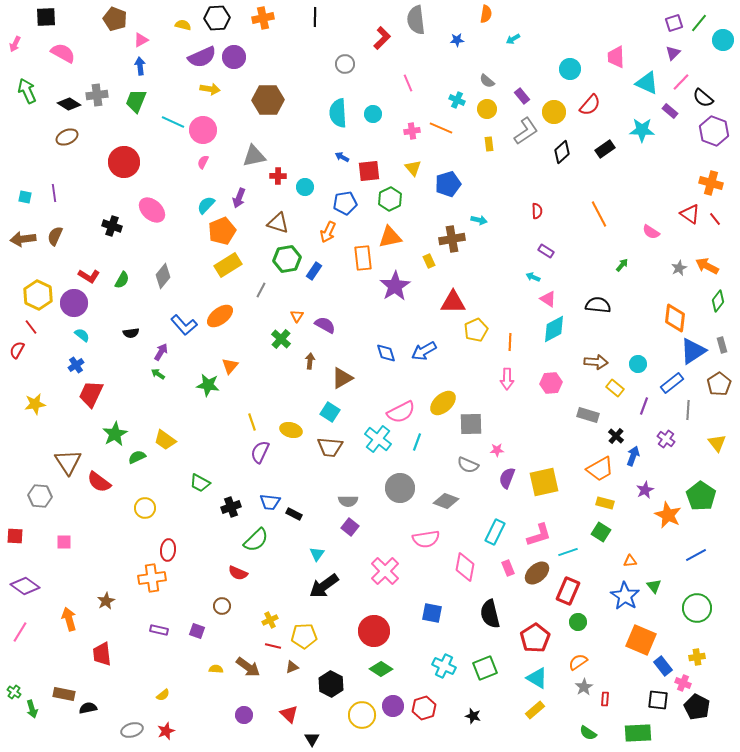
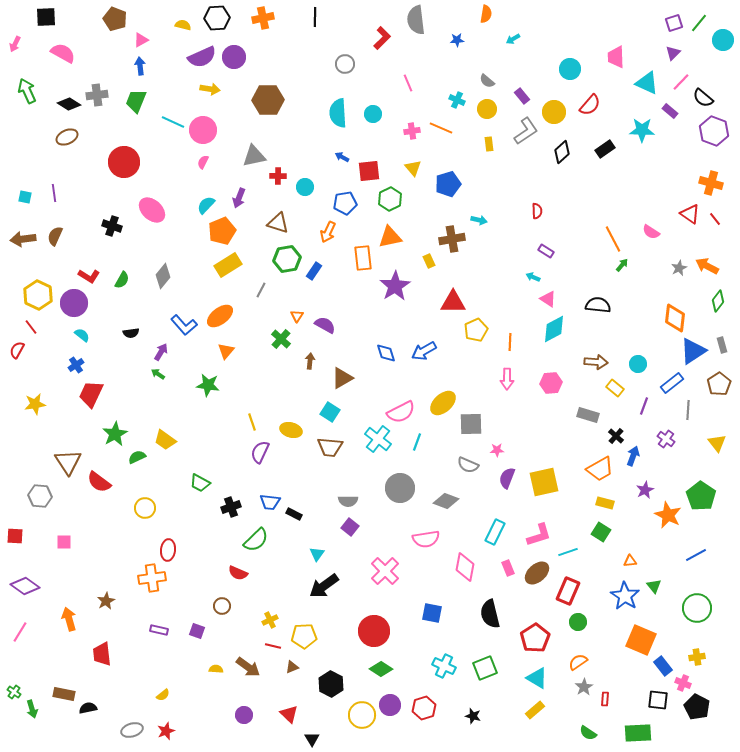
orange line at (599, 214): moved 14 px right, 25 px down
orange triangle at (230, 366): moved 4 px left, 15 px up
purple circle at (393, 706): moved 3 px left, 1 px up
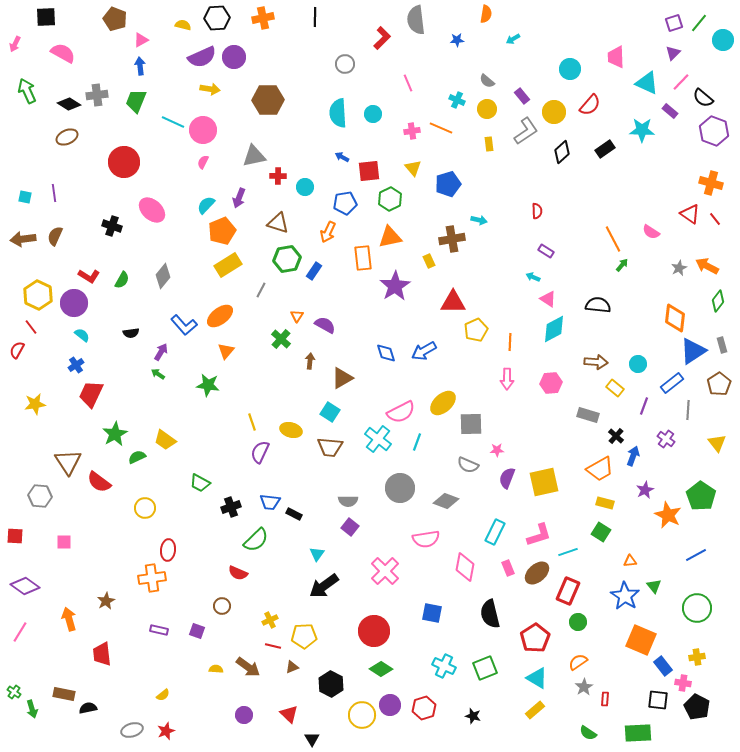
pink cross at (683, 683): rotated 14 degrees counterclockwise
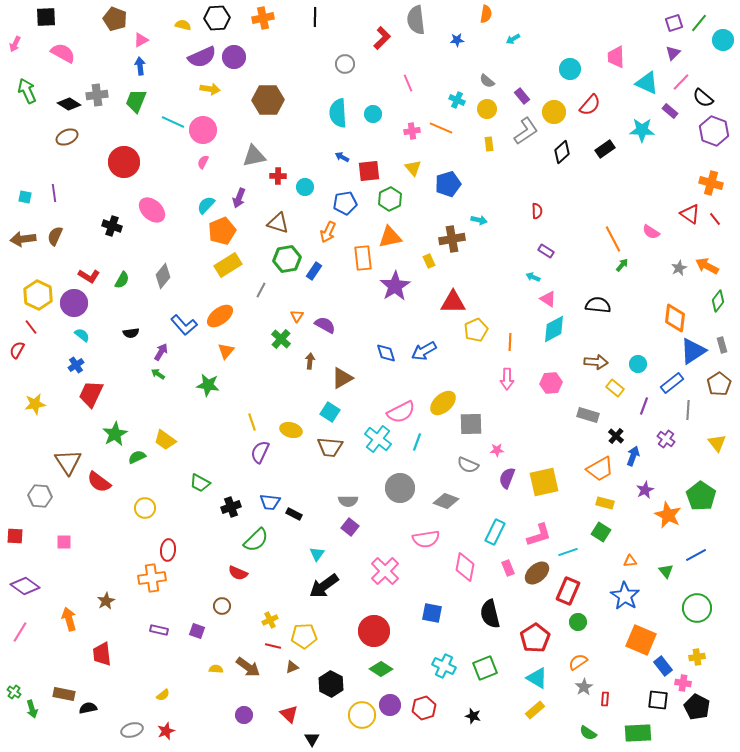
green triangle at (654, 586): moved 12 px right, 15 px up
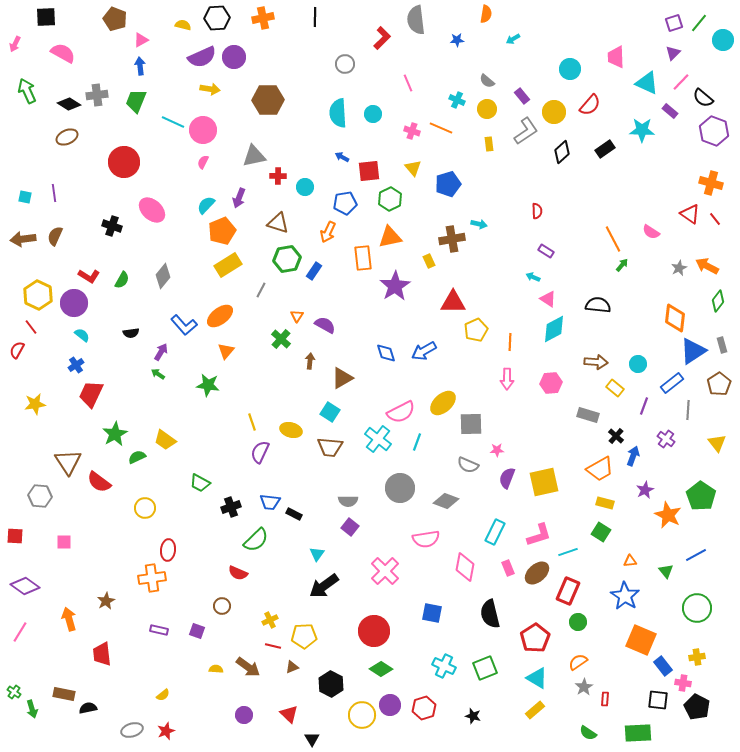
pink cross at (412, 131): rotated 28 degrees clockwise
cyan arrow at (479, 220): moved 4 px down
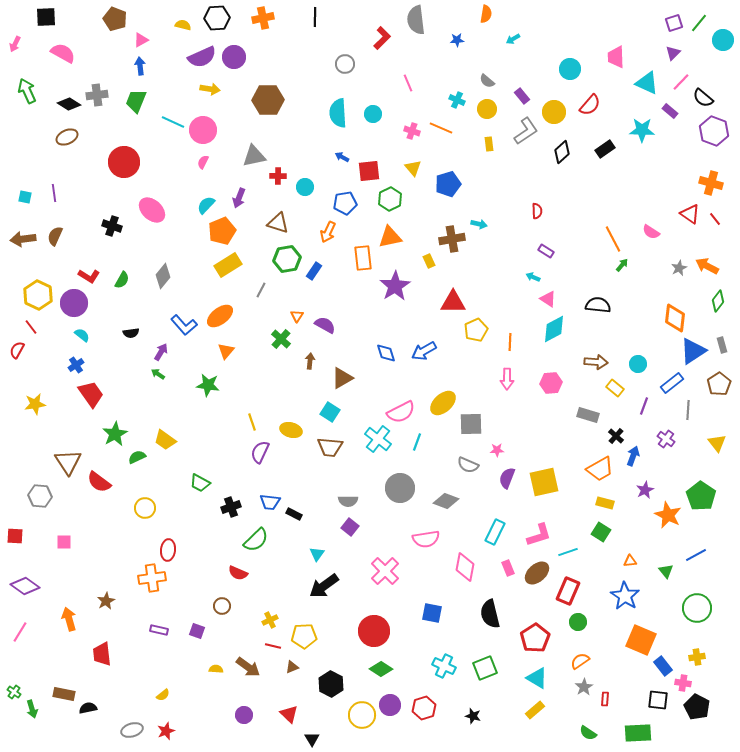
red trapezoid at (91, 394): rotated 120 degrees clockwise
orange semicircle at (578, 662): moved 2 px right, 1 px up
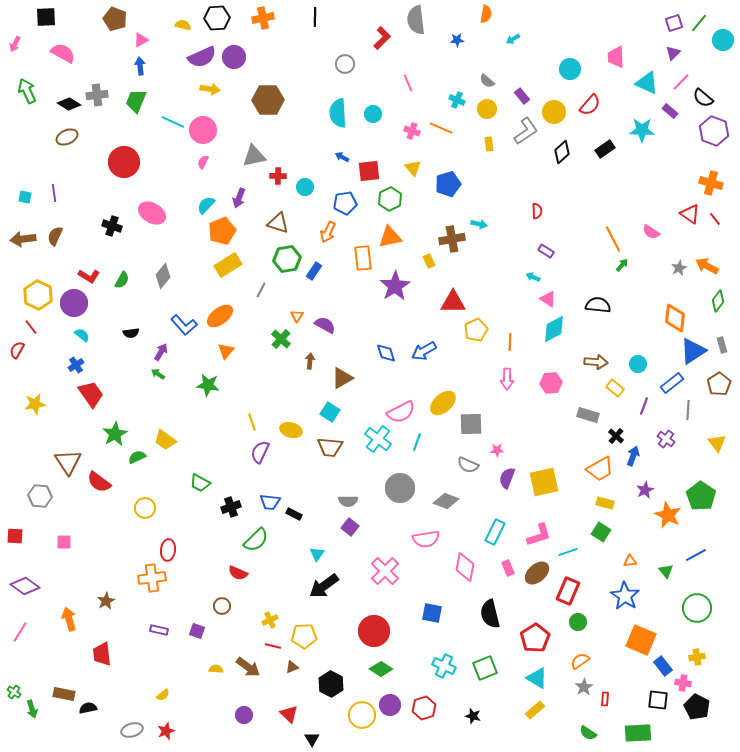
pink ellipse at (152, 210): moved 3 px down; rotated 12 degrees counterclockwise
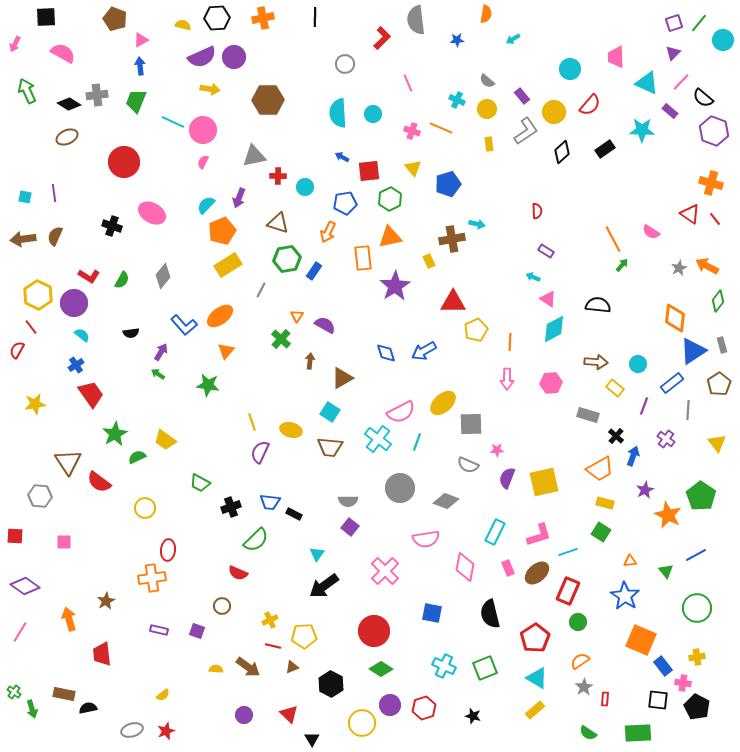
cyan arrow at (479, 224): moved 2 px left
yellow circle at (362, 715): moved 8 px down
